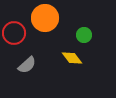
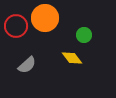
red circle: moved 2 px right, 7 px up
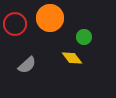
orange circle: moved 5 px right
red circle: moved 1 px left, 2 px up
green circle: moved 2 px down
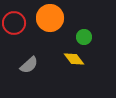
red circle: moved 1 px left, 1 px up
yellow diamond: moved 2 px right, 1 px down
gray semicircle: moved 2 px right
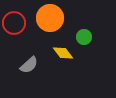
yellow diamond: moved 11 px left, 6 px up
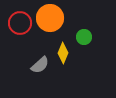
red circle: moved 6 px right
yellow diamond: rotated 60 degrees clockwise
gray semicircle: moved 11 px right
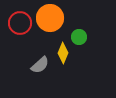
green circle: moved 5 px left
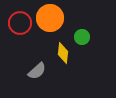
green circle: moved 3 px right
yellow diamond: rotated 15 degrees counterclockwise
gray semicircle: moved 3 px left, 6 px down
